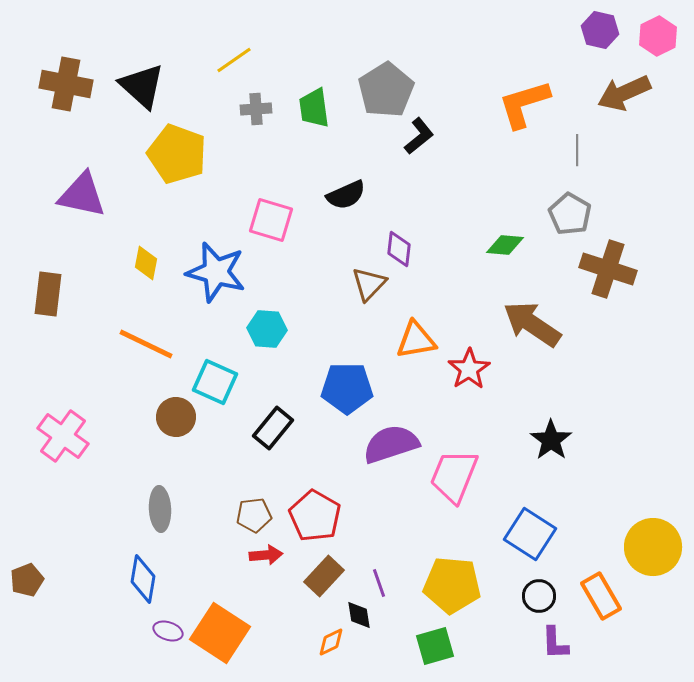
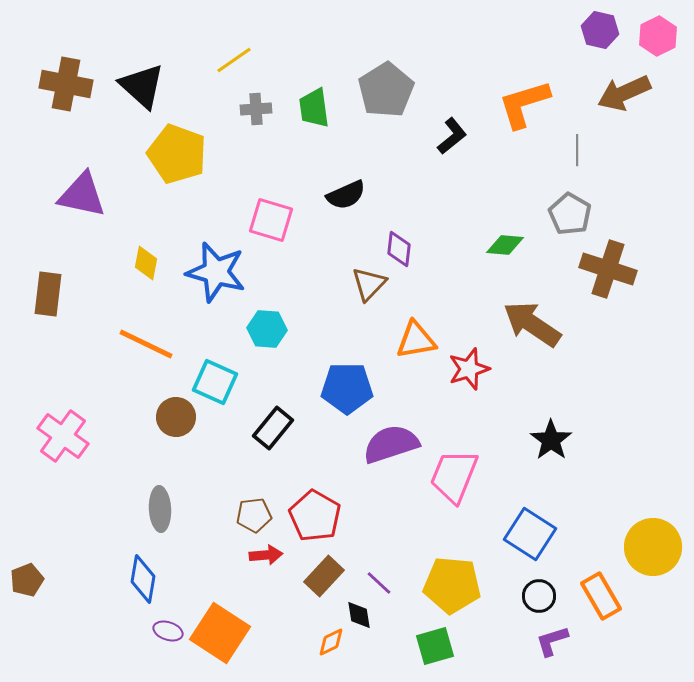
black L-shape at (419, 136): moved 33 px right
red star at (469, 369): rotated 15 degrees clockwise
purple line at (379, 583): rotated 28 degrees counterclockwise
purple L-shape at (555, 643): moved 3 px left, 2 px up; rotated 75 degrees clockwise
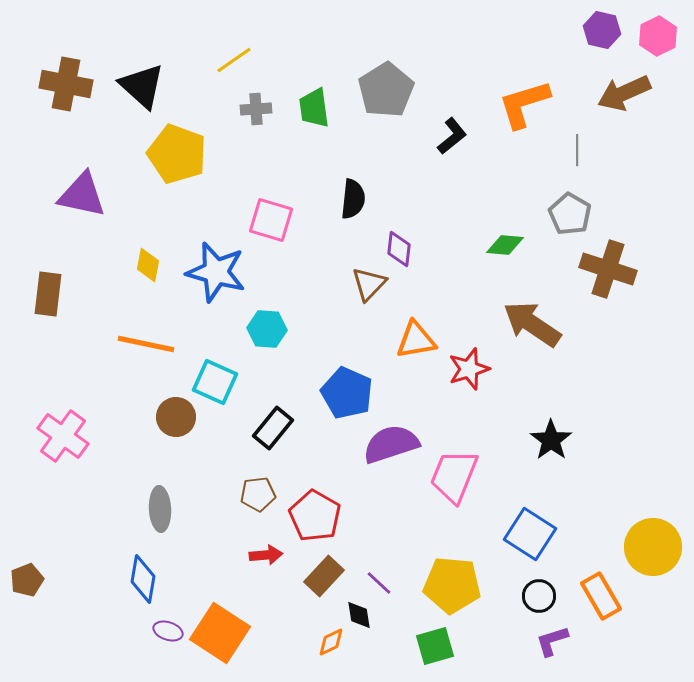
purple hexagon at (600, 30): moved 2 px right
black semicircle at (346, 195): moved 7 px right, 4 px down; rotated 60 degrees counterclockwise
yellow diamond at (146, 263): moved 2 px right, 2 px down
orange line at (146, 344): rotated 14 degrees counterclockwise
blue pentagon at (347, 388): moved 5 px down; rotated 24 degrees clockwise
brown pentagon at (254, 515): moved 4 px right, 21 px up
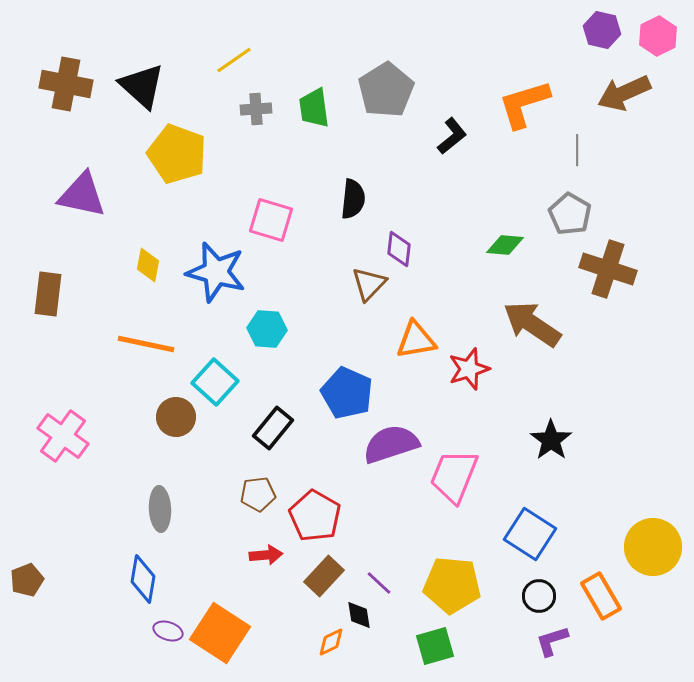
cyan square at (215, 382): rotated 18 degrees clockwise
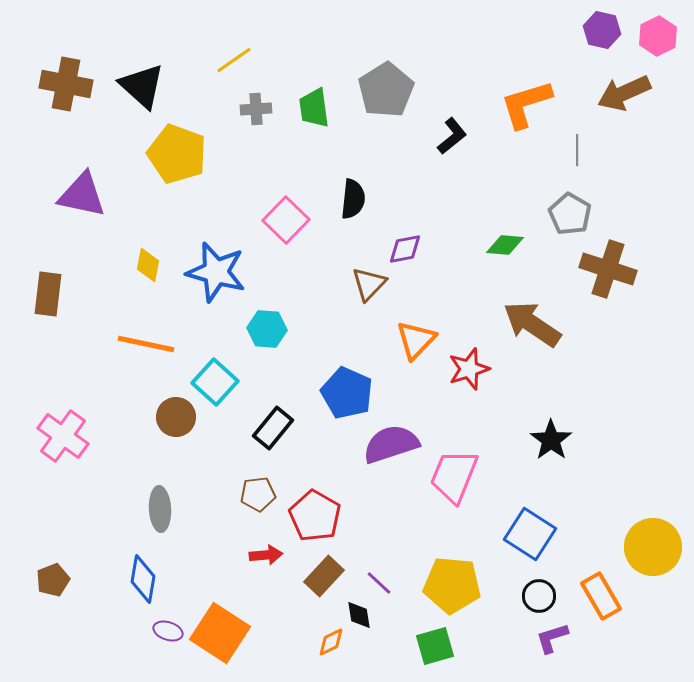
orange L-shape at (524, 104): moved 2 px right
pink square at (271, 220): moved 15 px right; rotated 27 degrees clockwise
purple diamond at (399, 249): moved 6 px right; rotated 72 degrees clockwise
orange triangle at (416, 340): rotated 36 degrees counterclockwise
brown pentagon at (27, 580): moved 26 px right
purple L-shape at (552, 641): moved 3 px up
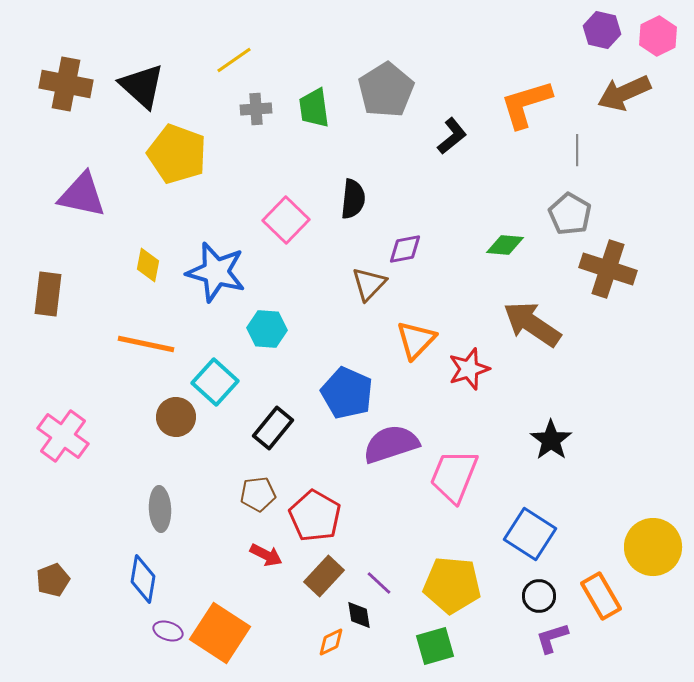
red arrow at (266, 555): rotated 32 degrees clockwise
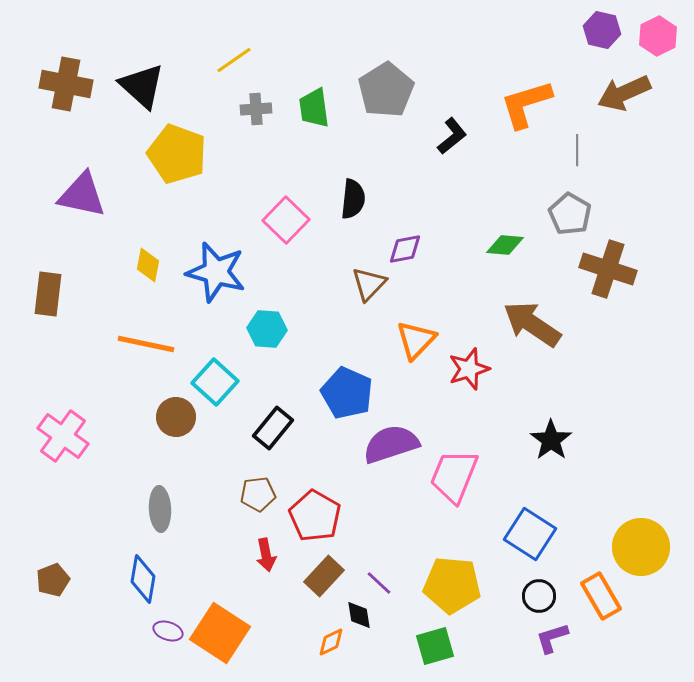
yellow circle at (653, 547): moved 12 px left
red arrow at (266, 555): rotated 52 degrees clockwise
